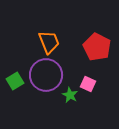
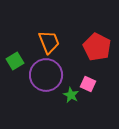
green square: moved 20 px up
green star: moved 1 px right
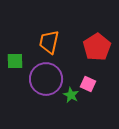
orange trapezoid: rotated 145 degrees counterclockwise
red pentagon: rotated 12 degrees clockwise
green square: rotated 30 degrees clockwise
purple circle: moved 4 px down
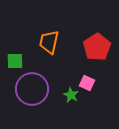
purple circle: moved 14 px left, 10 px down
pink square: moved 1 px left, 1 px up
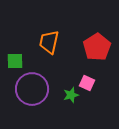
green star: rotated 28 degrees clockwise
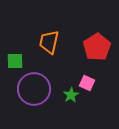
purple circle: moved 2 px right
green star: rotated 14 degrees counterclockwise
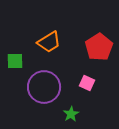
orange trapezoid: rotated 135 degrees counterclockwise
red pentagon: moved 2 px right
purple circle: moved 10 px right, 2 px up
green star: moved 19 px down
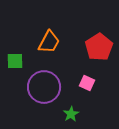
orange trapezoid: rotated 30 degrees counterclockwise
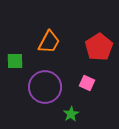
purple circle: moved 1 px right
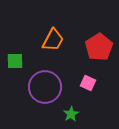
orange trapezoid: moved 4 px right, 2 px up
pink square: moved 1 px right
